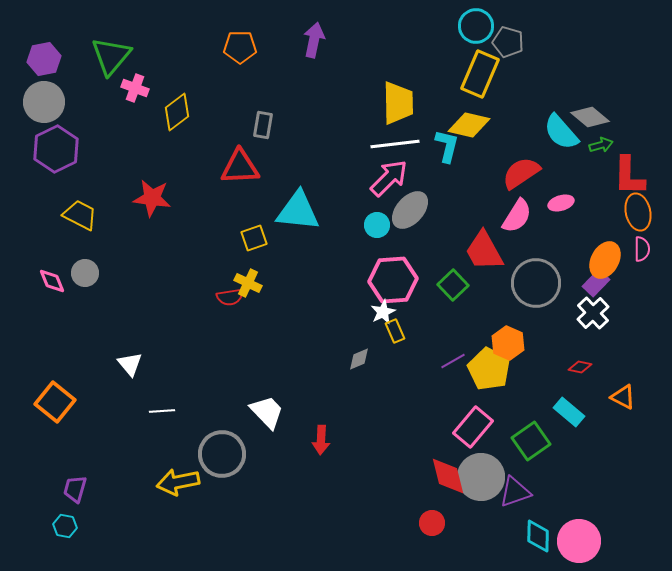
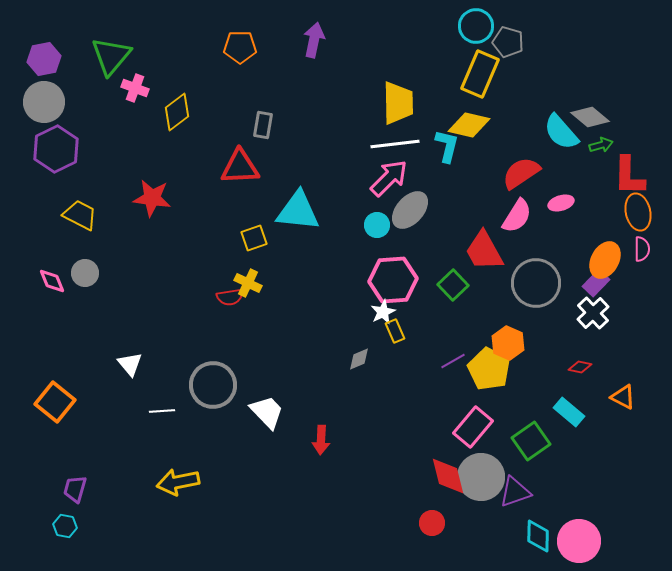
gray circle at (222, 454): moved 9 px left, 69 px up
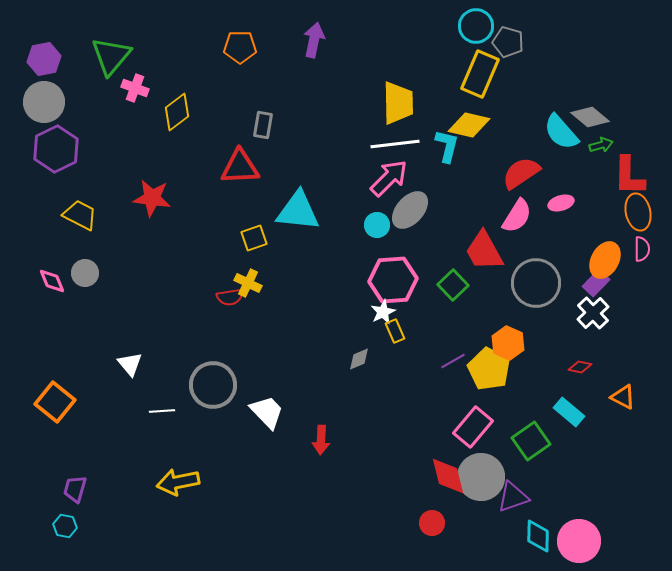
purple triangle at (515, 492): moved 2 px left, 5 px down
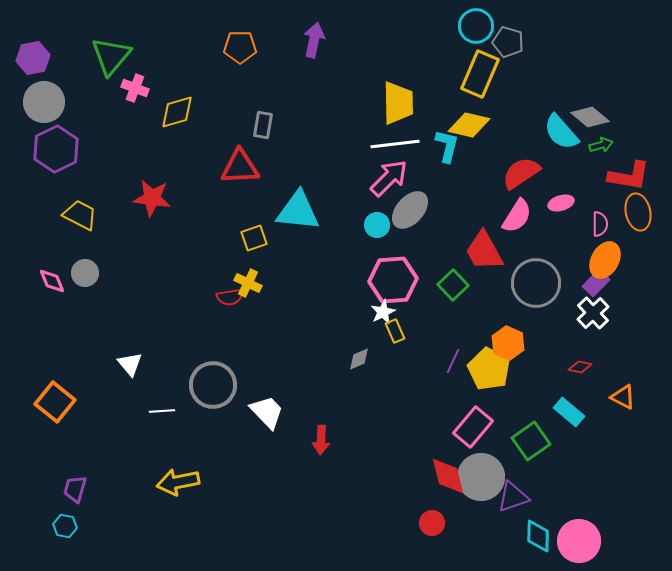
purple hexagon at (44, 59): moved 11 px left, 1 px up
yellow diamond at (177, 112): rotated 21 degrees clockwise
red L-shape at (629, 176): rotated 81 degrees counterclockwise
pink semicircle at (642, 249): moved 42 px left, 25 px up
purple line at (453, 361): rotated 35 degrees counterclockwise
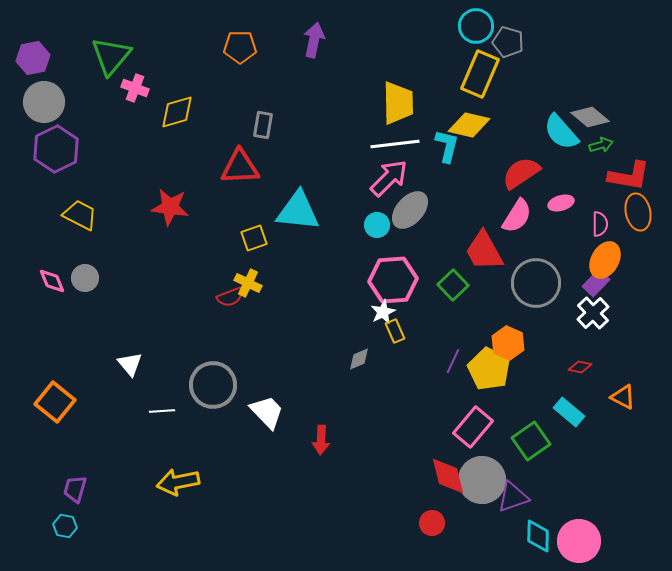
red star at (152, 198): moved 18 px right, 9 px down
gray circle at (85, 273): moved 5 px down
red semicircle at (230, 297): rotated 12 degrees counterclockwise
gray circle at (481, 477): moved 1 px right, 3 px down
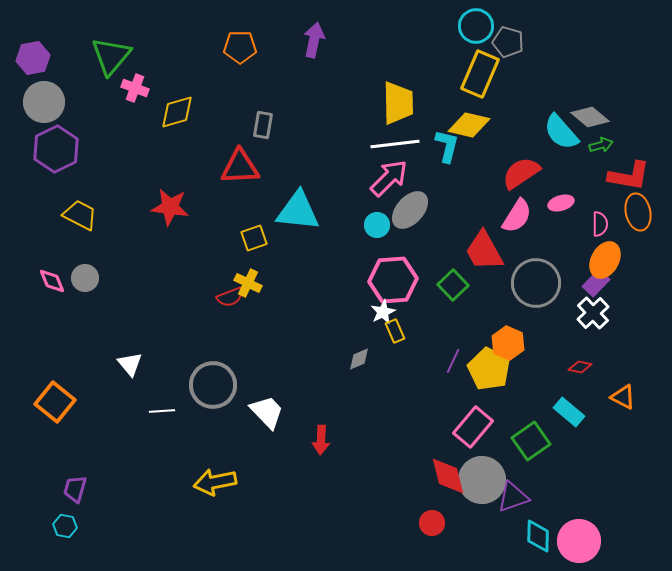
yellow arrow at (178, 482): moved 37 px right
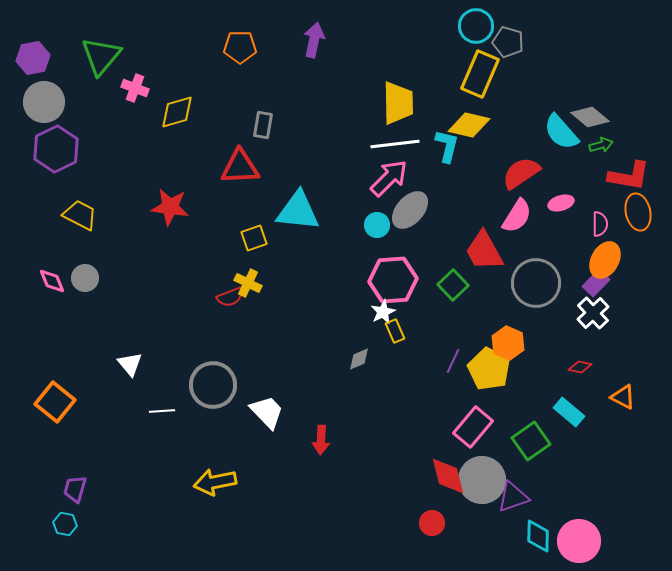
green triangle at (111, 56): moved 10 px left
cyan hexagon at (65, 526): moved 2 px up
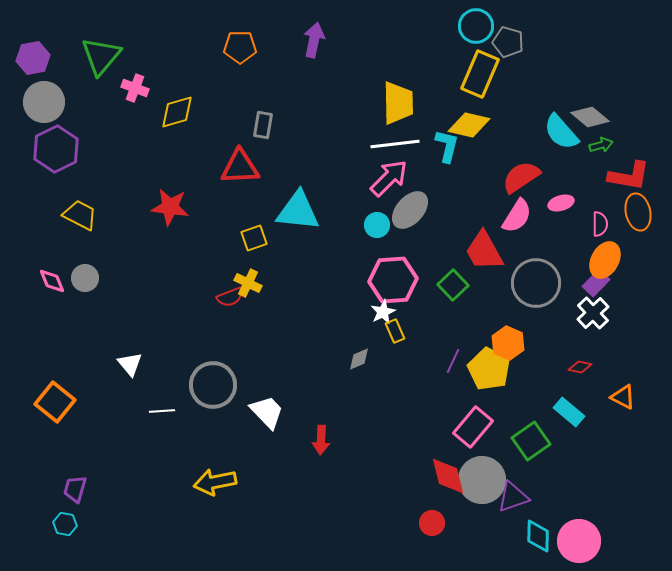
red semicircle at (521, 173): moved 4 px down
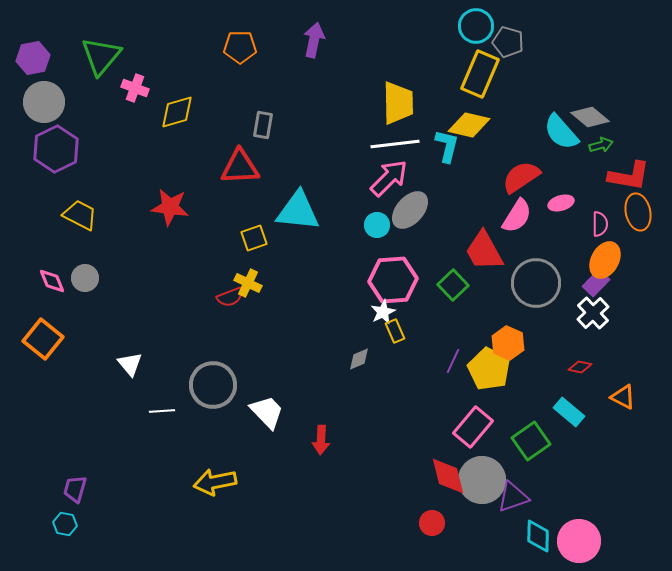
orange square at (55, 402): moved 12 px left, 63 px up
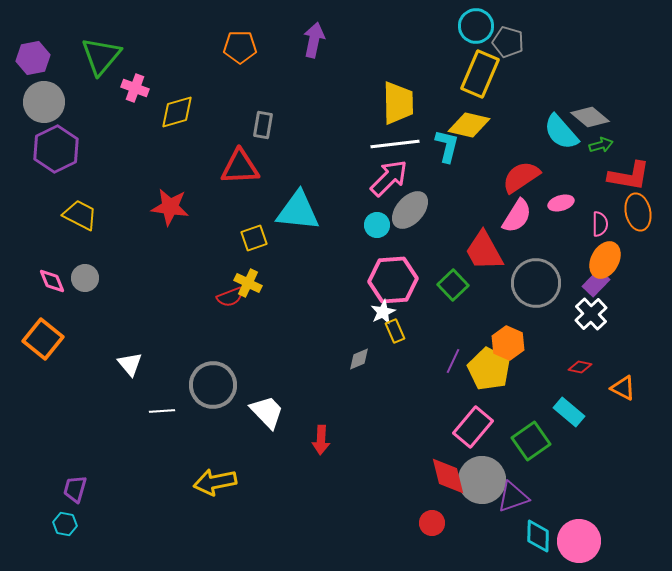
white cross at (593, 313): moved 2 px left, 1 px down
orange triangle at (623, 397): moved 9 px up
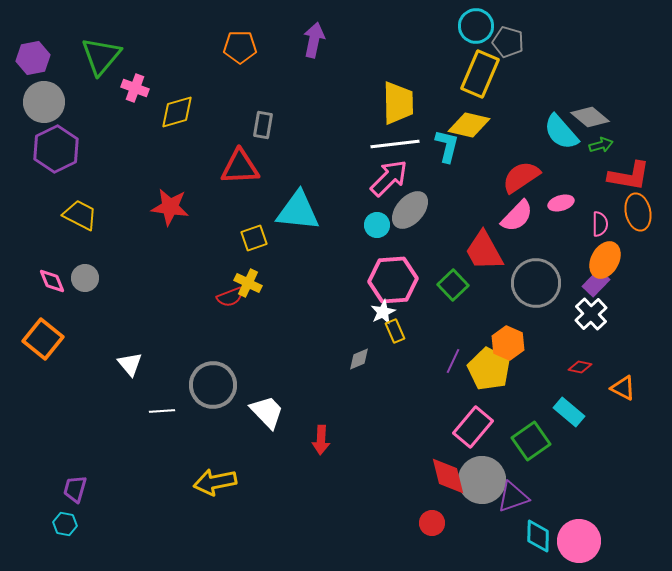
pink semicircle at (517, 216): rotated 12 degrees clockwise
